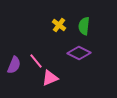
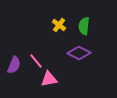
pink triangle: moved 1 px left, 1 px down; rotated 12 degrees clockwise
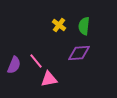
purple diamond: rotated 30 degrees counterclockwise
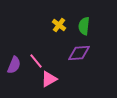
pink triangle: rotated 18 degrees counterclockwise
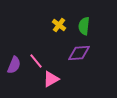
pink triangle: moved 2 px right
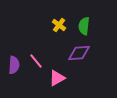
purple semicircle: rotated 18 degrees counterclockwise
pink triangle: moved 6 px right, 1 px up
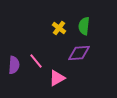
yellow cross: moved 3 px down
